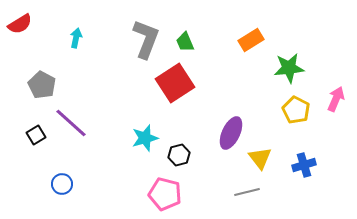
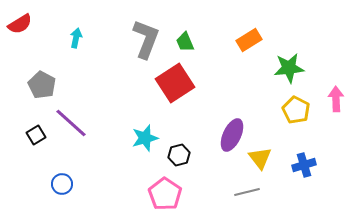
orange rectangle: moved 2 px left
pink arrow: rotated 25 degrees counterclockwise
purple ellipse: moved 1 px right, 2 px down
pink pentagon: rotated 20 degrees clockwise
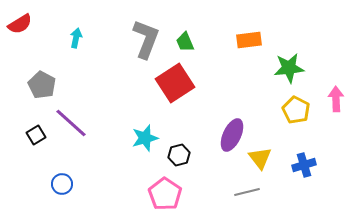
orange rectangle: rotated 25 degrees clockwise
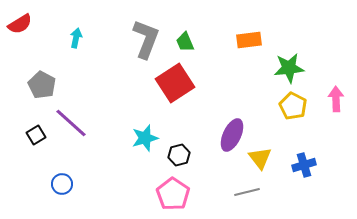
yellow pentagon: moved 3 px left, 4 px up
pink pentagon: moved 8 px right
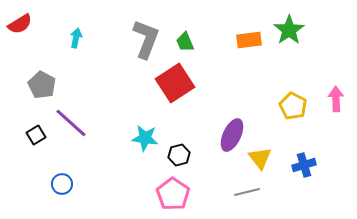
green star: moved 38 px up; rotated 28 degrees counterclockwise
cyan star: rotated 24 degrees clockwise
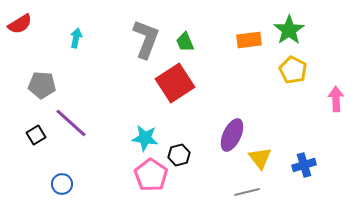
gray pentagon: rotated 24 degrees counterclockwise
yellow pentagon: moved 36 px up
pink pentagon: moved 22 px left, 19 px up
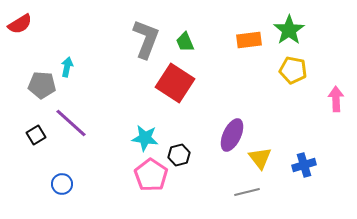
cyan arrow: moved 9 px left, 29 px down
yellow pentagon: rotated 16 degrees counterclockwise
red square: rotated 24 degrees counterclockwise
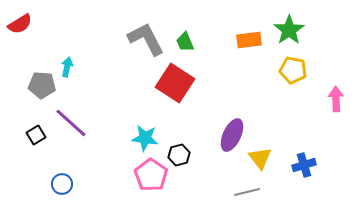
gray L-shape: rotated 48 degrees counterclockwise
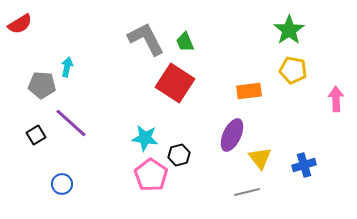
orange rectangle: moved 51 px down
